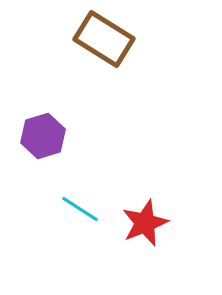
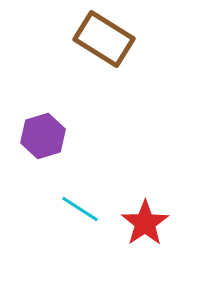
red star: rotated 12 degrees counterclockwise
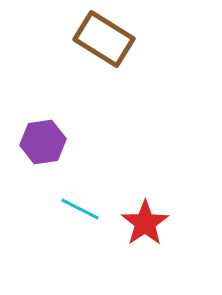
purple hexagon: moved 6 px down; rotated 9 degrees clockwise
cyan line: rotated 6 degrees counterclockwise
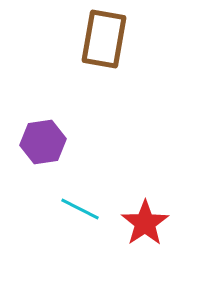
brown rectangle: rotated 68 degrees clockwise
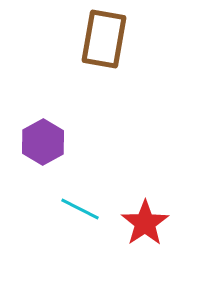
purple hexagon: rotated 21 degrees counterclockwise
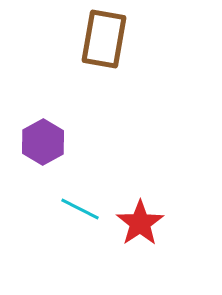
red star: moved 5 px left
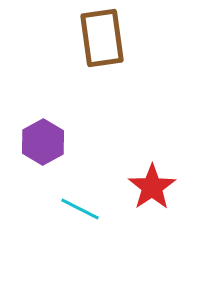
brown rectangle: moved 2 px left, 1 px up; rotated 18 degrees counterclockwise
red star: moved 12 px right, 36 px up
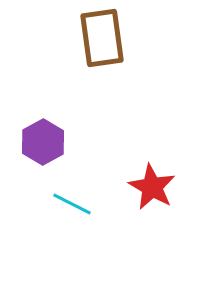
red star: rotated 9 degrees counterclockwise
cyan line: moved 8 px left, 5 px up
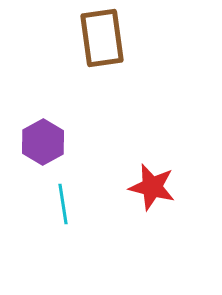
red star: rotated 15 degrees counterclockwise
cyan line: moved 9 px left; rotated 54 degrees clockwise
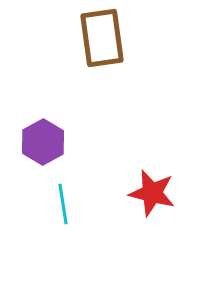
red star: moved 6 px down
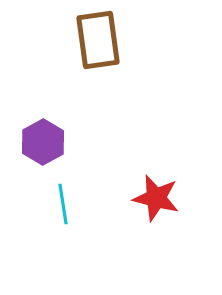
brown rectangle: moved 4 px left, 2 px down
red star: moved 4 px right, 5 px down
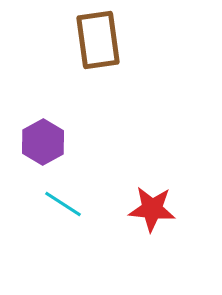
red star: moved 4 px left, 11 px down; rotated 9 degrees counterclockwise
cyan line: rotated 48 degrees counterclockwise
